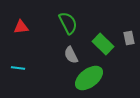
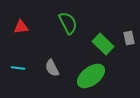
gray semicircle: moved 19 px left, 13 px down
green ellipse: moved 2 px right, 2 px up
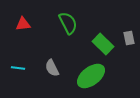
red triangle: moved 2 px right, 3 px up
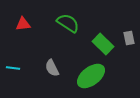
green semicircle: rotated 30 degrees counterclockwise
cyan line: moved 5 px left
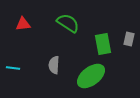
gray rectangle: moved 1 px down; rotated 24 degrees clockwise
green rectangle: rotated 35 degrees clockwise
gray semicircle: moved 2 px right, 3 px up; rotated 30 degrees clockwise
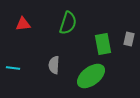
green semicircle: rotated 75 degrees clockwise
